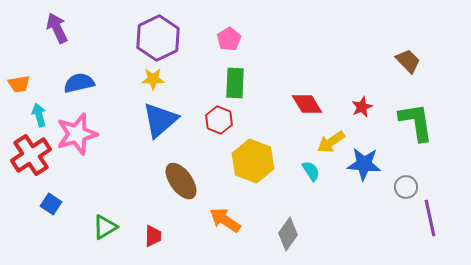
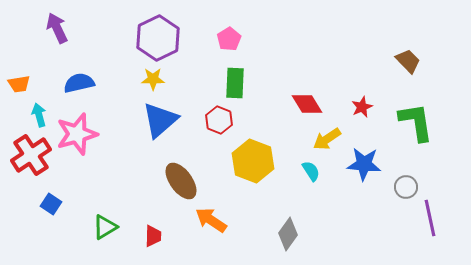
yellow arrow: moved 4 px left, 3 px up
orange arrow: moved 14 px left
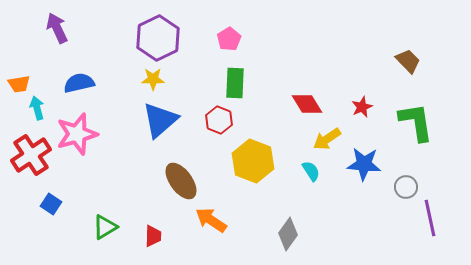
cyan arrow: moved 2 px left, 7 px up
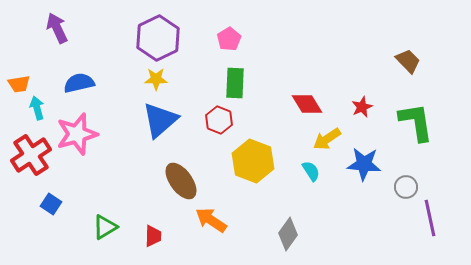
yellow star: moved 3 px right
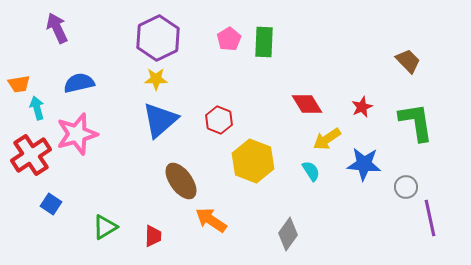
green rectangle: moved 29 px right, 41 px up
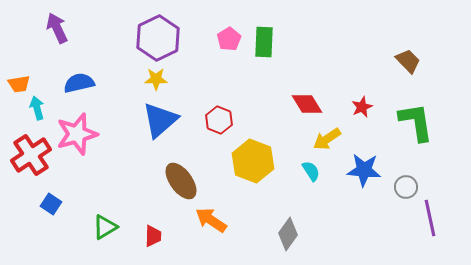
blue star: moved 6 px down
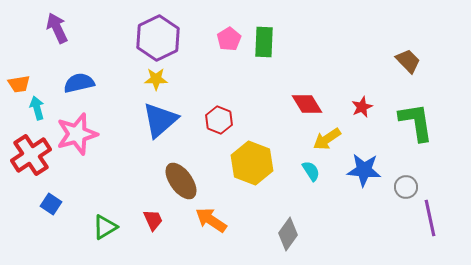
yellow hexagon: moved 1 px left, 2 px down
red trapezoid: moved 16 px up; rotated 25 degrees counterclockwise
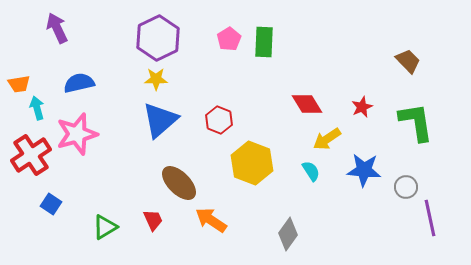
brown ellipse: moved 2 px left, 2 px down; rotated 9 degrees counterclockwise
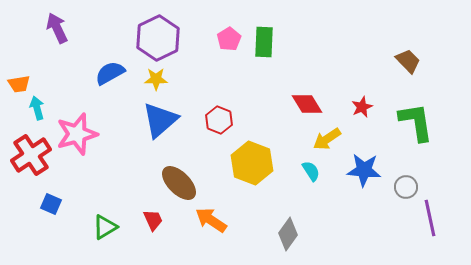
blue semicircle: moved 31 px right, 10 px up; rotated 16 degrees counterclockwise
blue square: rotated 10 degrees counterclockwise
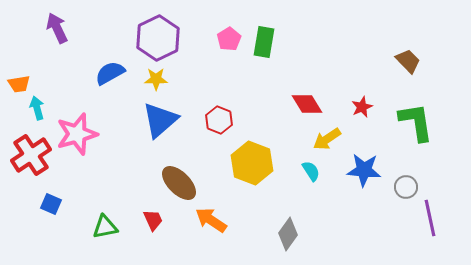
green rectangle: rotated 8 degrees clockwise
green triangle: rotated 20 degrees clockwise
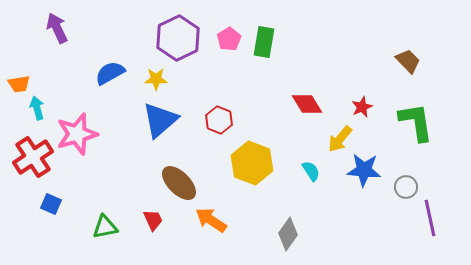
purple hexagon: moved 20 px right
yellow arrow: moved 13 px right; rotated 16 degrees counterclockwise
red cross: moved 2 px right, 2 px down
